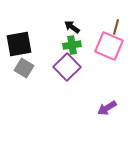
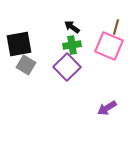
gray square: moved 2 px right, 3 px up
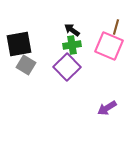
black arrow: moved 3 px down
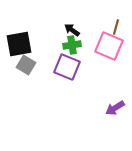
purple square: rotated 24 degrees counterclockwise
purple arrow: moved 8 px right
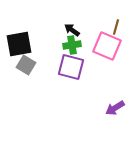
pink square: moved 2 px left
purple square: moved 4 px right; rotated 8 degrees counterclockwise
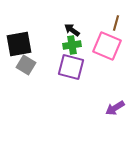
brown line: moved 4 px up
